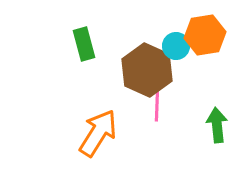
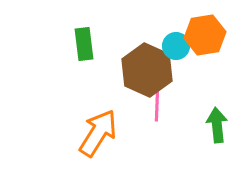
green rectangle: rotated 8 degrees clockwise
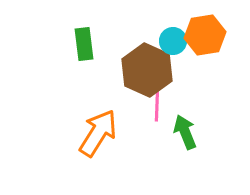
cyan circle: moved 3 px left, 5 px up
green arrow: moved 32 px left, 7 px down; rotated 16 degrees counterclockwise
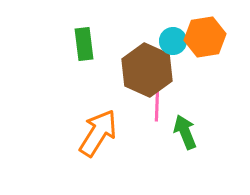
orange hexagon: moved 2 px down
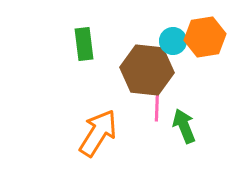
brown hexagon: rotated 18 degrees counterclockwise
green arrow: moved 1 px left, 6 px up
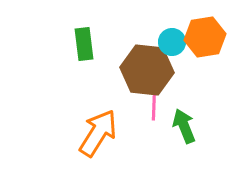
cyan circle: moved 1 px left, 1 px down
pink line: moved 3 px left, 1 px up
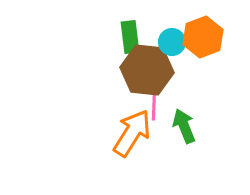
orange hexagon: moved 2 px left; rotated 12 degrees counterclockwise
green rectangle: moved 46 px right, 7 px up
orange arrow: moved 34 px right
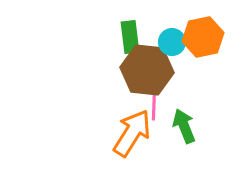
orange hexagon: rotated 9 degrees clockwise
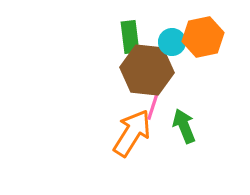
pink line: rotated 16 degrees clockwise
